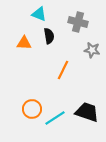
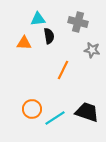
cyan triangle: moved 1 px left, 5 px down; rotated 28 degrees counterclockwise
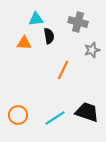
cyan triangle: moved 2 px left
gray star: rotated 28 degrees counterclockwise
orange circle: moved 14 px left, 6 px down
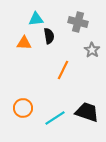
gray star: rotated 21 degrees counterclockwise
orange circle: moved 5 px right, 7 px up
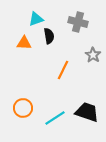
cyan triangle: rotated 14 degrees counterclockwise
gray star: moved 1 px right, 5 px down
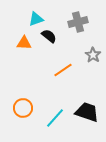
gray cross: rotated 30 degrees counterclockwise
black semicircle: rotated 42 degrees counterclockwise
orange line: rotated 30 degrees clockwise
cyan line: rotated 15 degrees counterclockwise
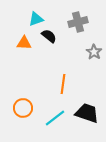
gray star: moved 1 px right, 3 px up
orange line: moved 14 px down; rotated 48 degrees counterclockwise
black trapezoid: moved 1 px down
cyan line: rotated 10 degrees clockwise
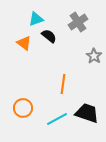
gray cross: rotated 18 degrees counterclockwise
orange triangle: rotated 35 degrees clockwise
gray star: moved 4 px down
cyan line: moved 2 px right, 1 px down; rotated 10 degrees clockwise
